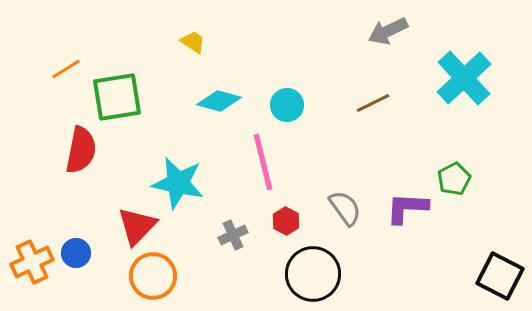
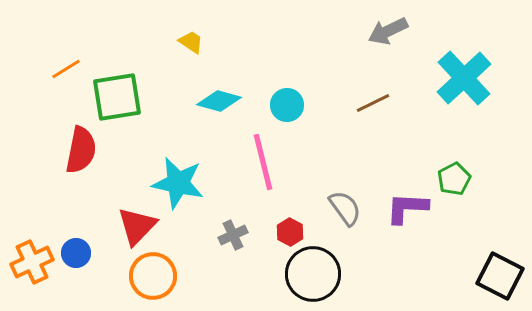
yellow trapezoid: moved 2 px left
red hexagon: moved 4 px right, 11 px down
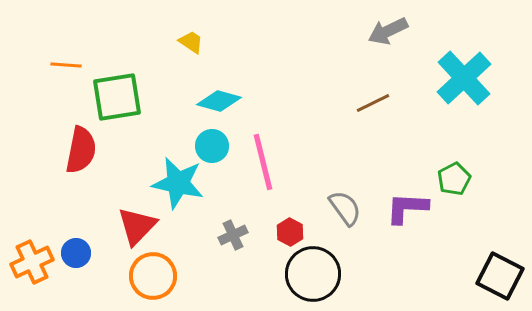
orange line: moved 4 px up; rotated 36 degrees clockwise
cyan circle: moved 75 px left, 41 px down
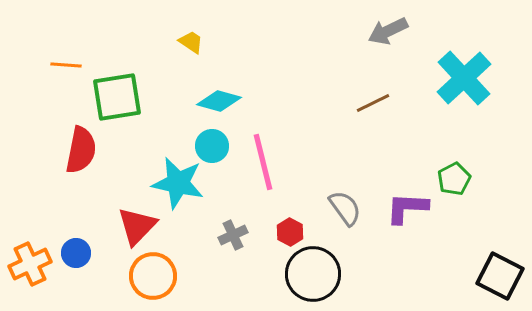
orange cross: moved 2 px left, 2 px down
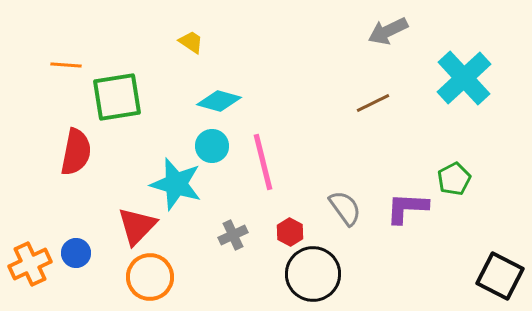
red semicircle: moved 5 px left, 2 px down
cyan star: moved 2 px left, 1 px down; rotated 4 degrees clockwise
orange circle: moved 3 px left, 1 px down
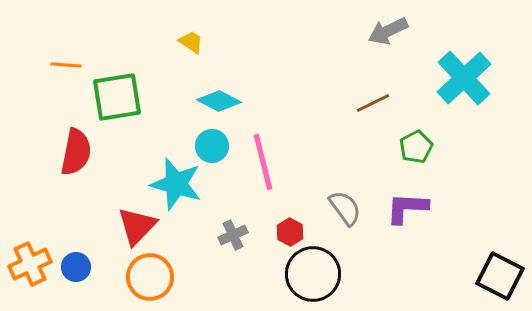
cyan diamond: rotated 12 degrees clockwise
green pentagon: moved 38 px left, 32 px up
blue circle: moved 14 px down
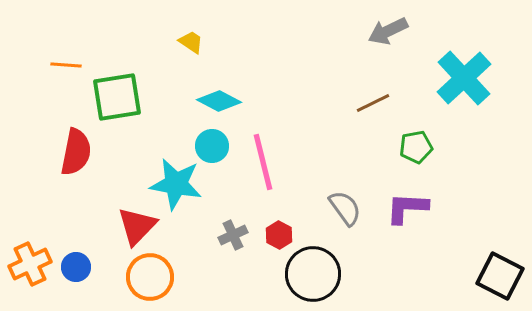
green pentagon: rotated 16 degrees clockwise
cyan star: rotated 6 degrees counterclockwise
red hexagon: moved 11 px left, 3 px down
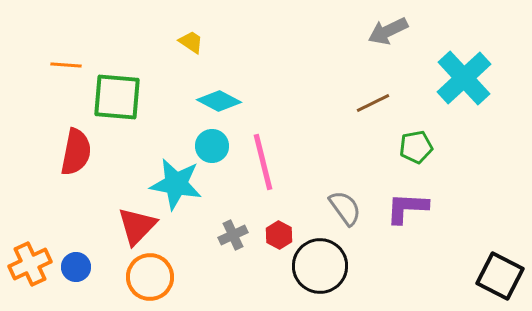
green square: rotated 14 degrees clockwise
black circle: moved 7 px right, 8 px up
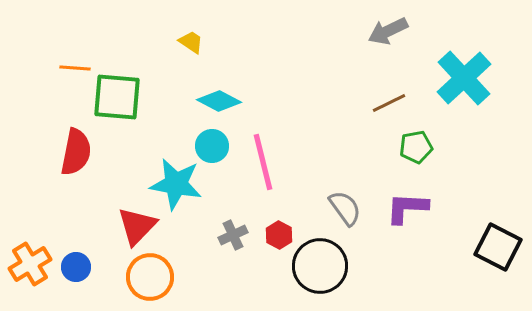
orange line: moved 9 px right, 3 px down
brown line: moved 16 px right
orange cross: rotated 6 degrees counterclockwise
black square: moved 2 px left, 29 px up
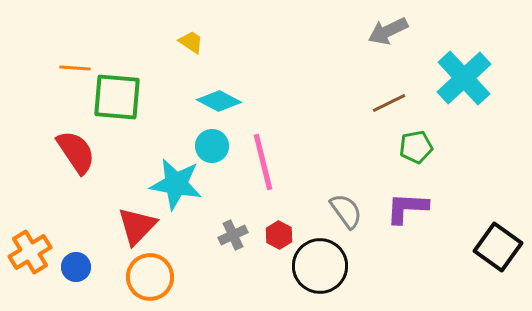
red semicircle: rotated 45 degrees counterclockwise
gray semicircle: moved 1 px right, 3 px down
black square: rotated 9 degrees clockwise
orange cross: moved 12 px up
